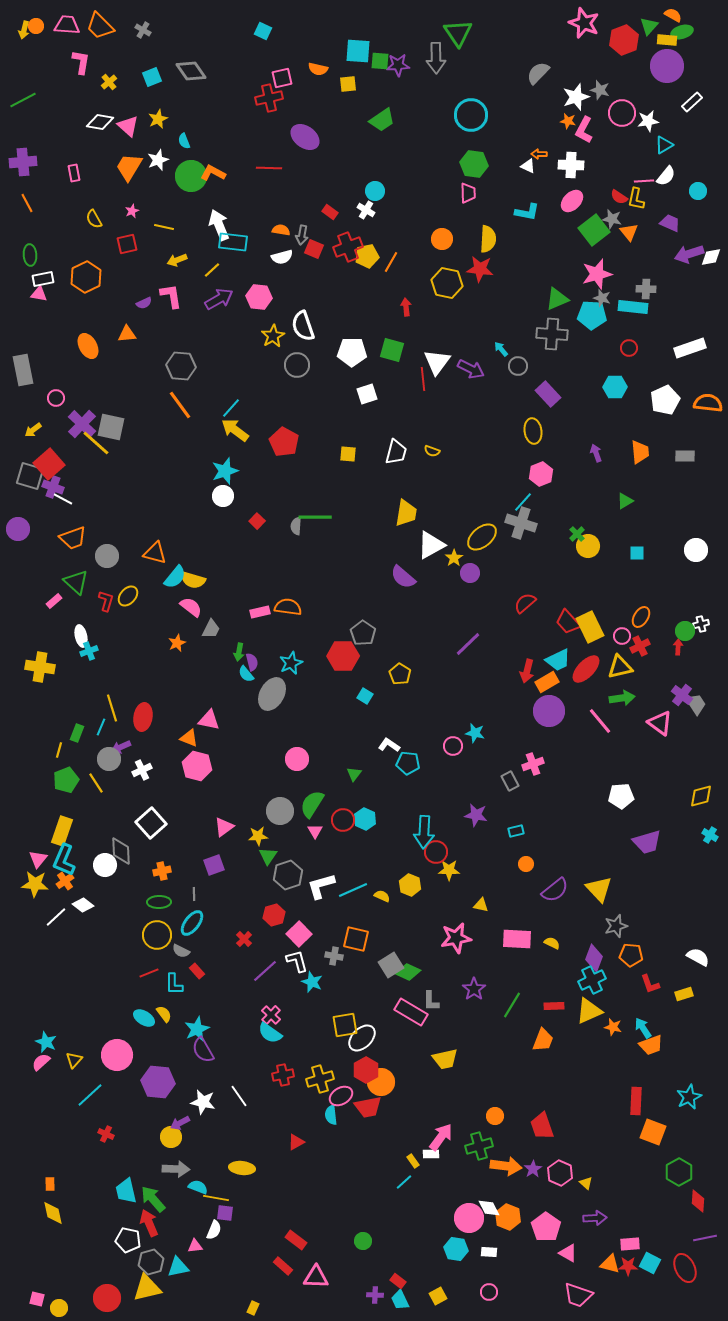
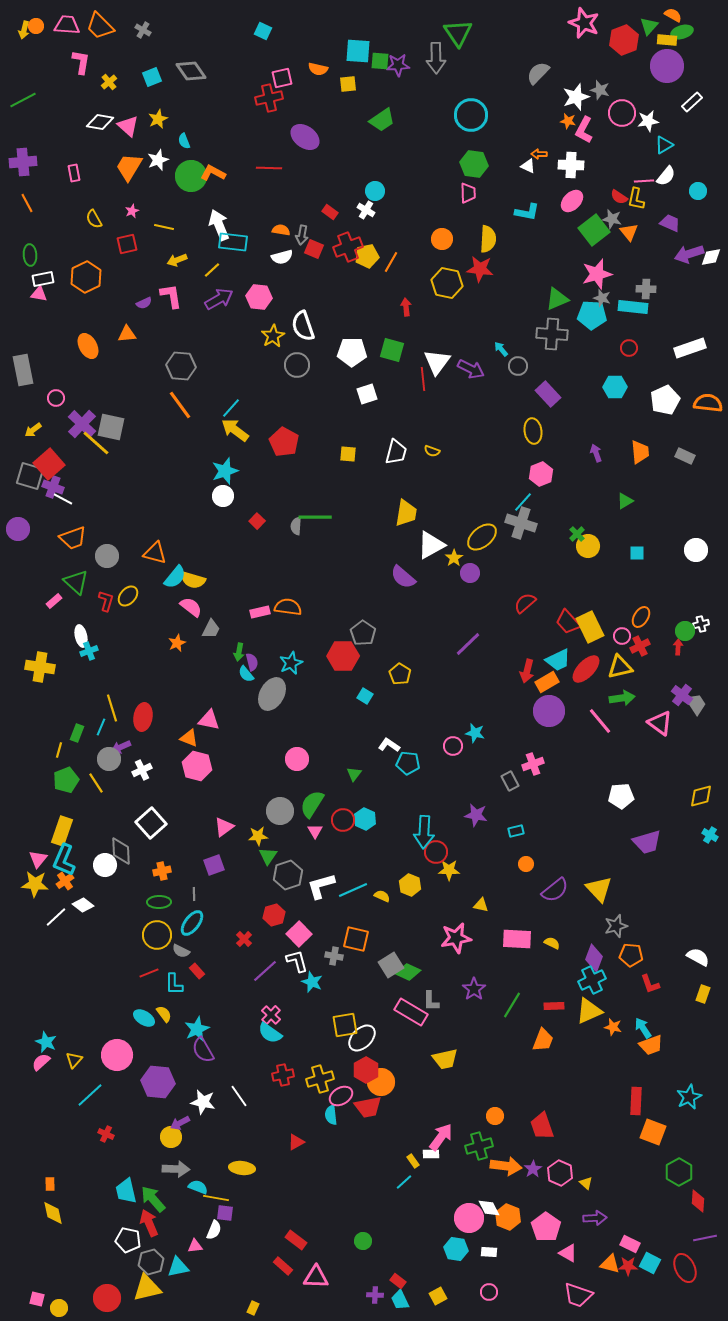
gray rectangle at (685, 456): rotated 24 degrees clockwise
yellow rectangle at (684, 994): moved 19 px right; rotated 54 degrees counterclockwise
pink rectangle at (630, 1244): rotated 30 degrees clockwise
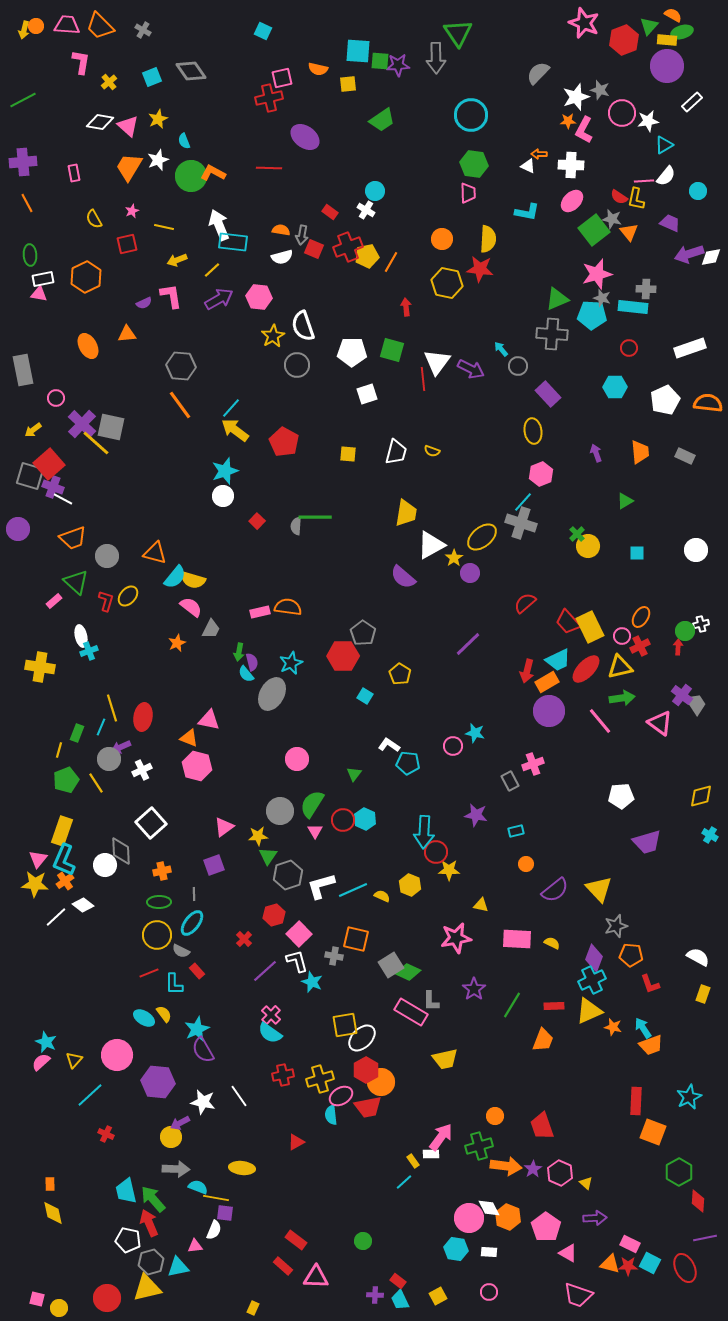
orange star at (568, 121): rotated 14 degrees counterclockwise
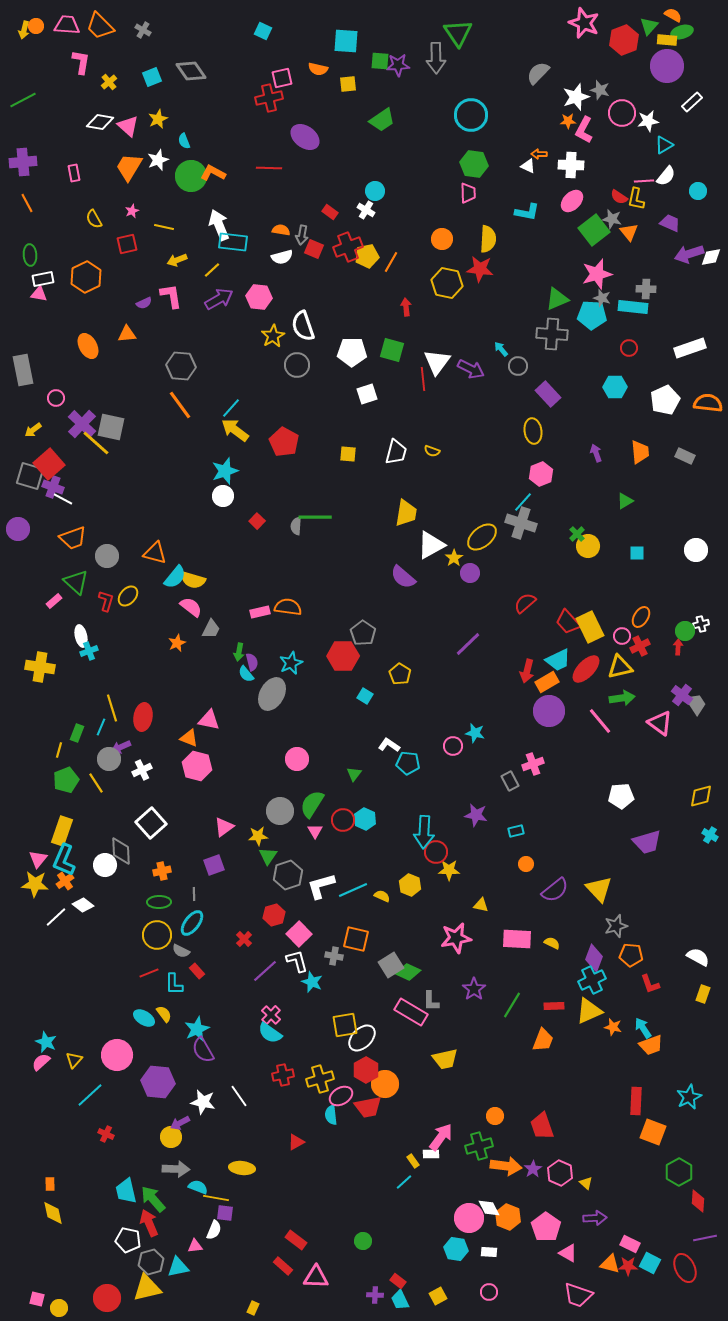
cyan square at (358, 51): moved 12 px left, 10 px up
orange circle at (381, 1082): moved 4 px right, 2 px down
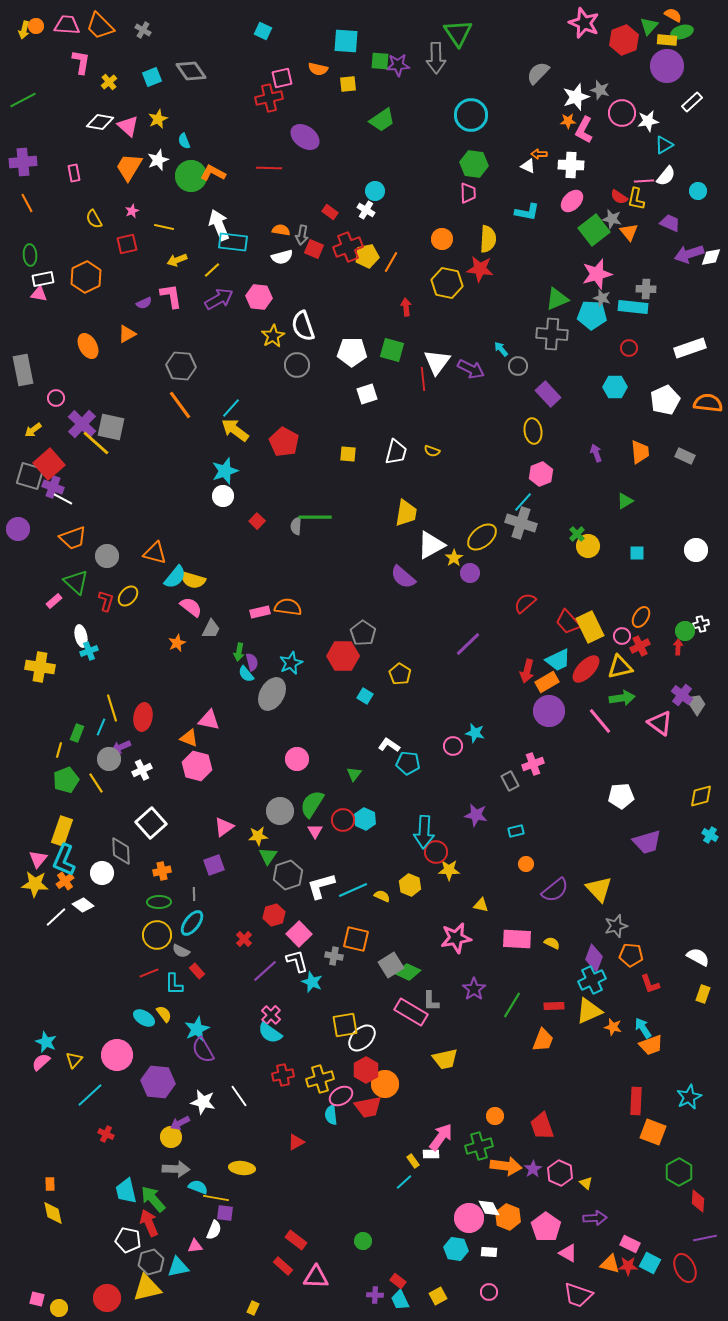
orange triangle at (127, 334): rotated 24 degrees counterclockwise
white circle at (105, 865): moved 3 px left, 8 px down
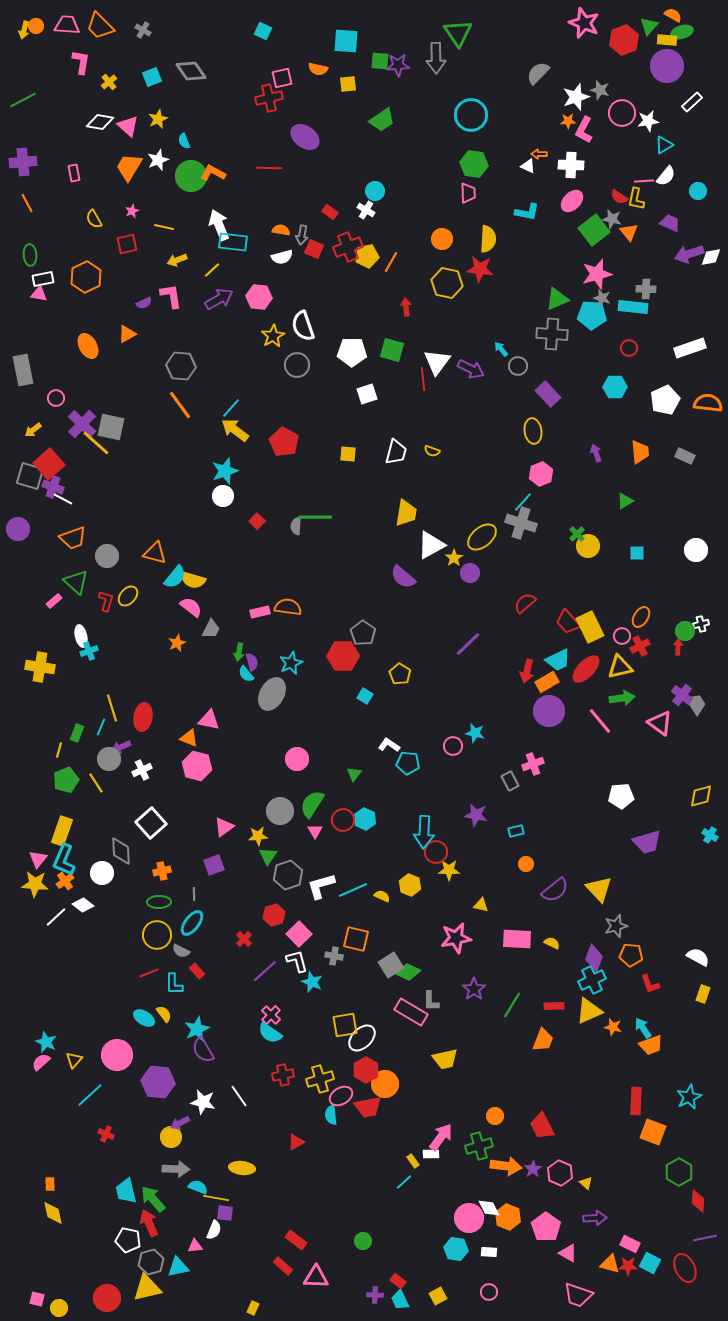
red trapezoid at (542, 1126): rotated 8 degrees counterclockwise
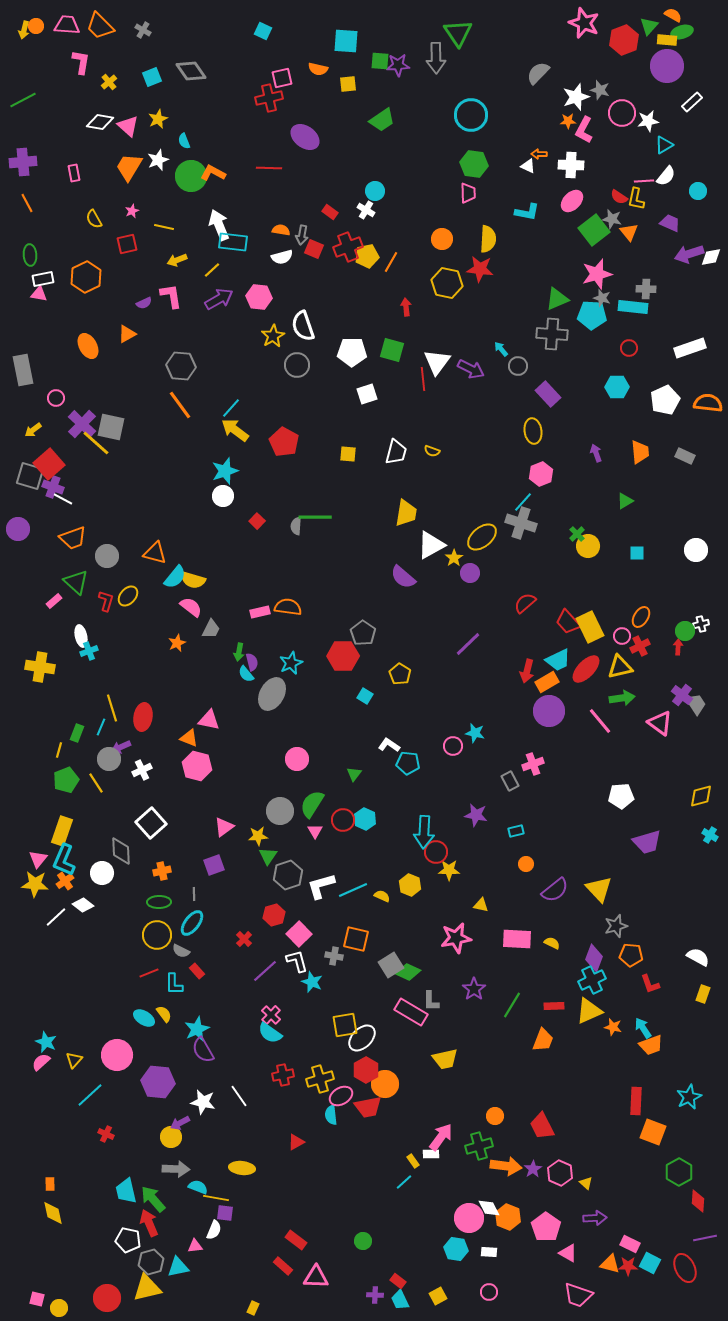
cyan hexagon at (615, 387): moved 2 px right
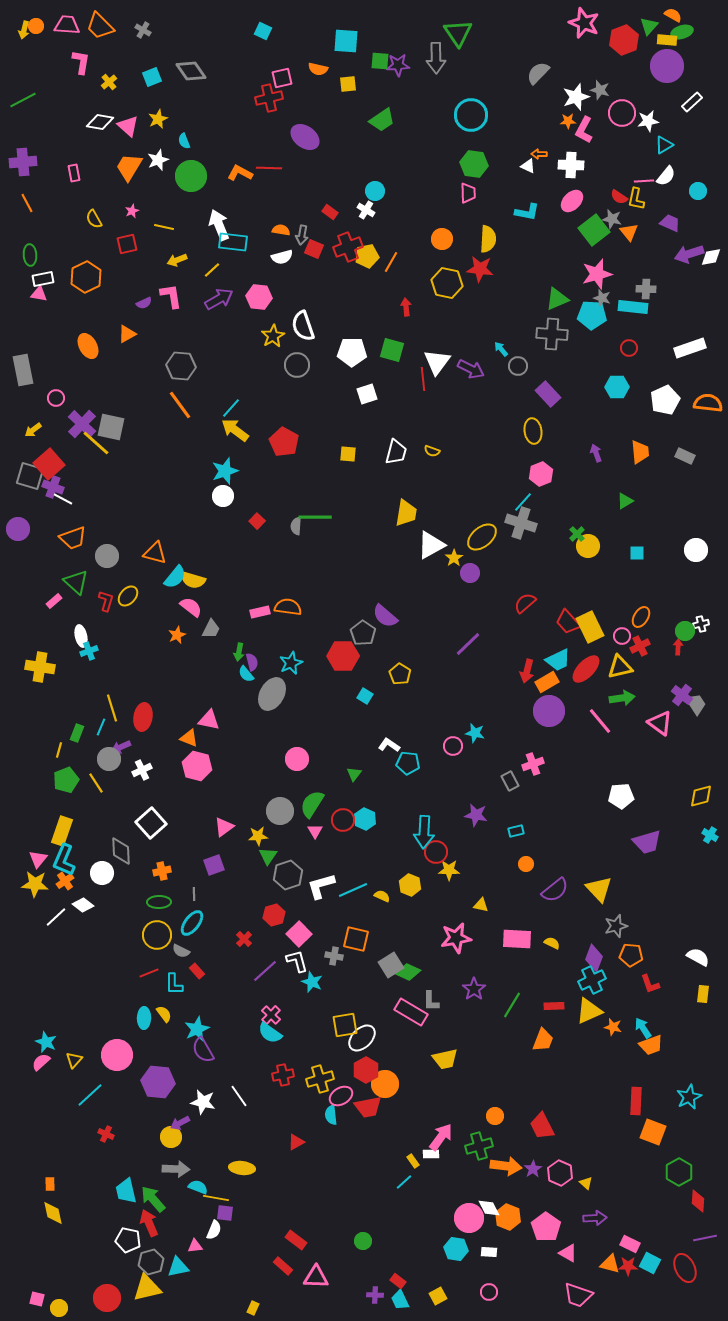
orange L-shape at (213, 173): moved 27 px right
purple semicircle at (403, 577): moved 18 px left, 39 px down
orange star at (177, 643): moved 8 px up
yellow rectangle at (703, 994): rotated 12 degrees counterclockwise
cyan ellipse at (144, 1018): rotated 60 degrees clockwise
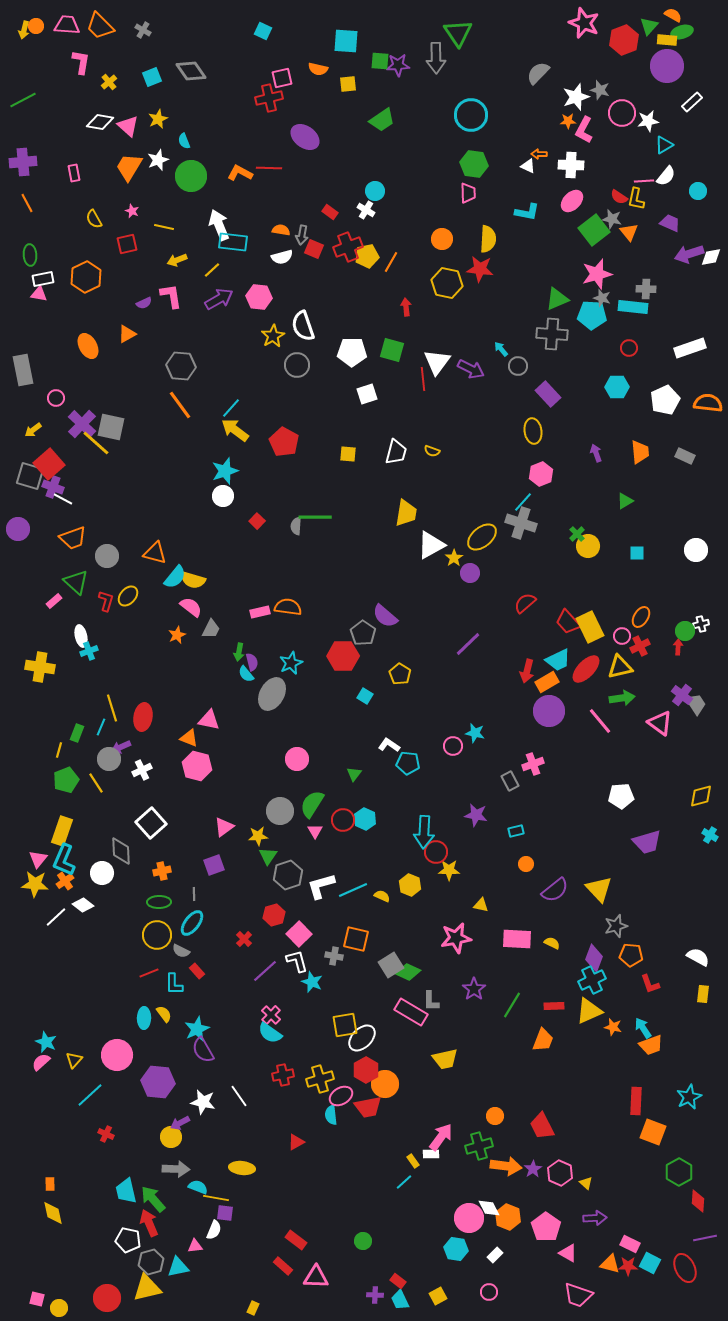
pink star at (132, 211): rotated 24 degrees counterclockwise
white rectangle at (489, 1252): moved 6 px right, 3 px down; rotated 49 degrees counterclockwise
